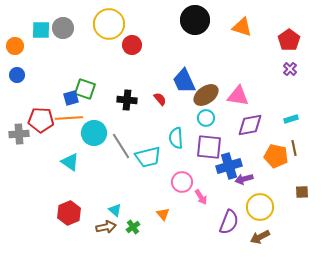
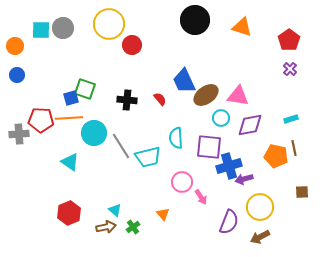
cyan circle at (206, 118): moved 15 px right
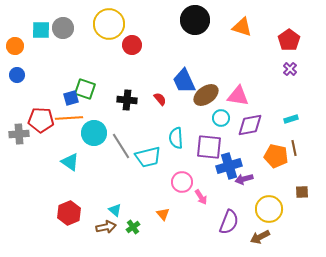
yellow circle at (260, 207): moved 9 px right, 2 px down
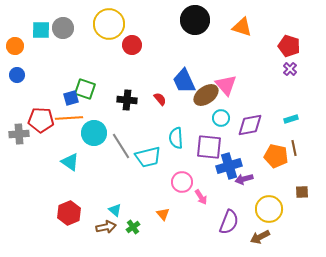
red pentagon at (289, 40): moved 6 px down; rotated 20 degrees counterclockwise
pink triangle at (238, 96): moved 12 px left, 11 px up; rotated 40 degrees clockwise
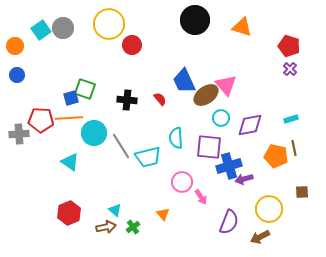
cyan square at (41, 30): rotated 36 degrees counterclockwise
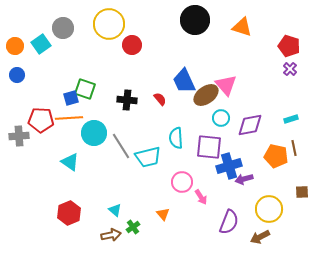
cyan square at (41, 30): moved 14 px down
gray cross at (19, 134): moved 2 px down
brown arrow at (106, 227): moved 5 px right, 8 px down
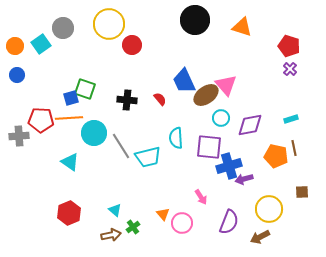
pink circle at (182, 182): moved 41 px down
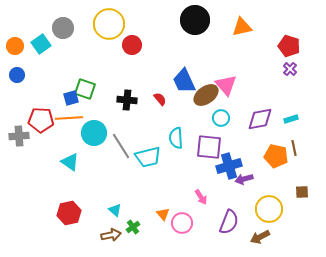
orange triangle at (242, 27): rotated 30 degrees counterclockwise
purple diamond at (250, 125): moved 10 px right, 6 px up
red hexagon at (69, 213): rotated 10 degrees clockwise
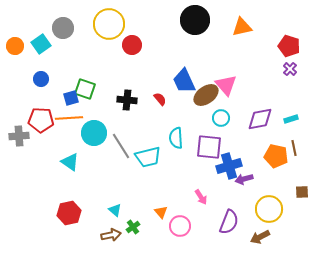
blue circle at (17, 75): moved 24 px right, 4 px down
orange triangle at (163, 214): moved 2 px left, 2 px up
pink circle at (182, 223): moved 2 px left, 3 px down
